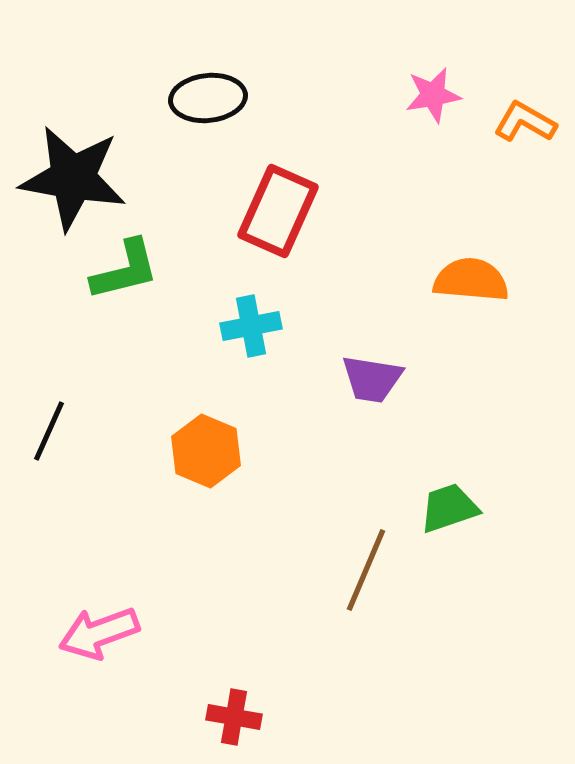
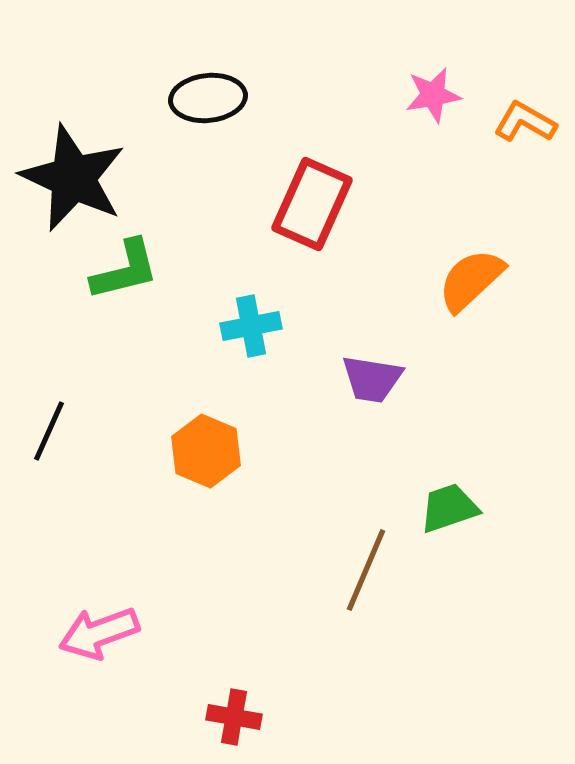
black star: rotated 15 degrees clockwise
red rectangle: moved 34 px right, 7 px up
orange semicircle: rotated 48 degrees counterclockwise
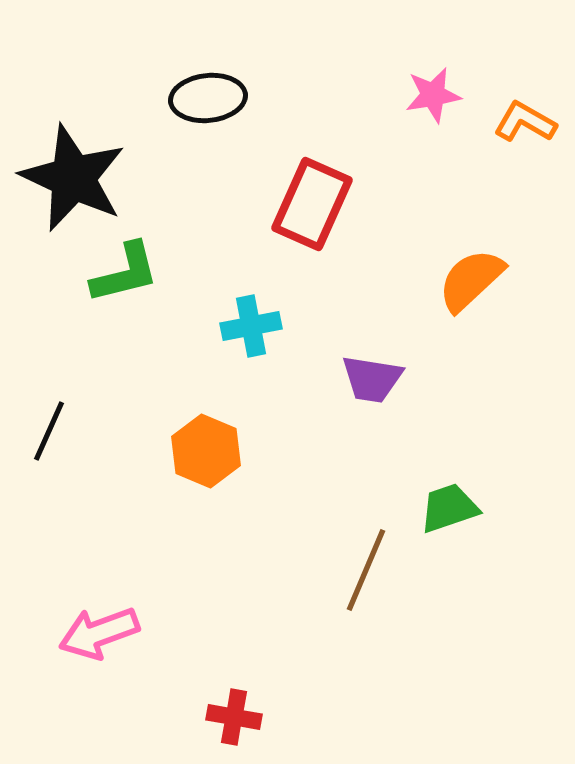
green L-shape: moved 3 px down
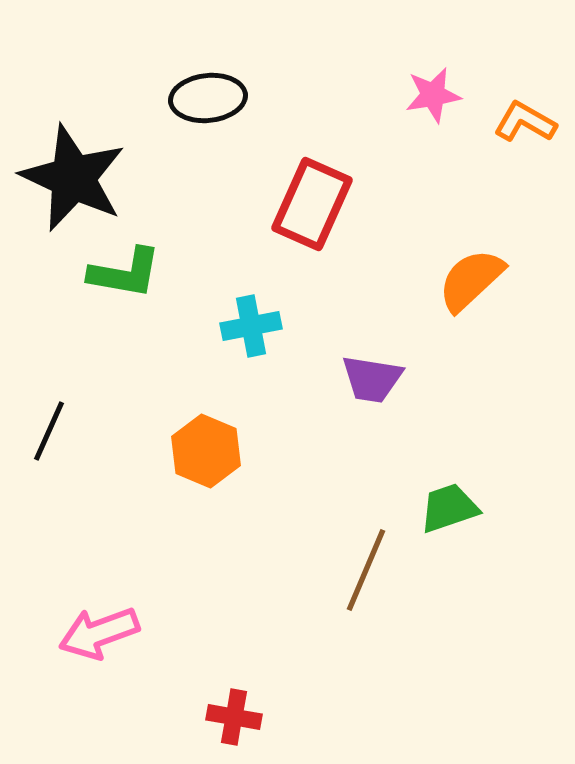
green L-shape: rotated 24 degrees clockwise
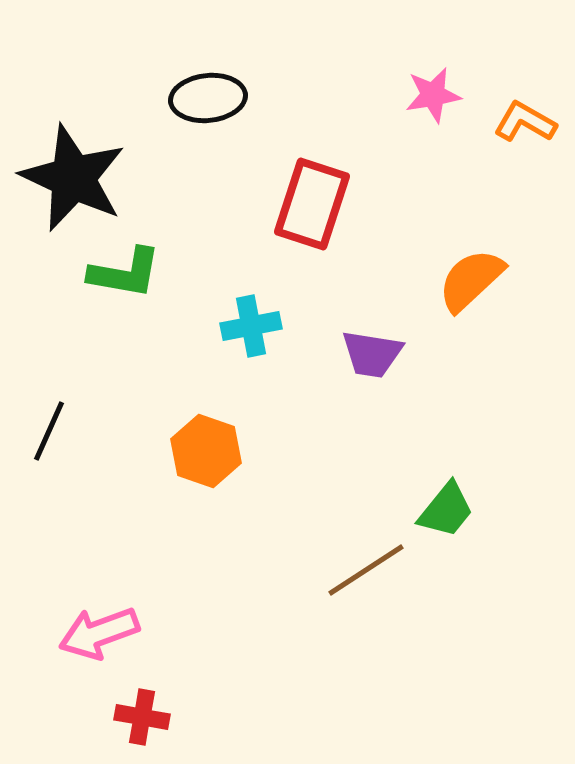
red rectangle: rotated 6 degrees counterclockwise
purple trapezoid: moved 25 px up
orange hexagon: rotated 4 degrees counterclockwise
green trapezoid: moved 3 px left, 2 px down; rotated 148 degrees clockwise
brown line: rotated 34 degrees clockwise
red cross: moved 92 px left
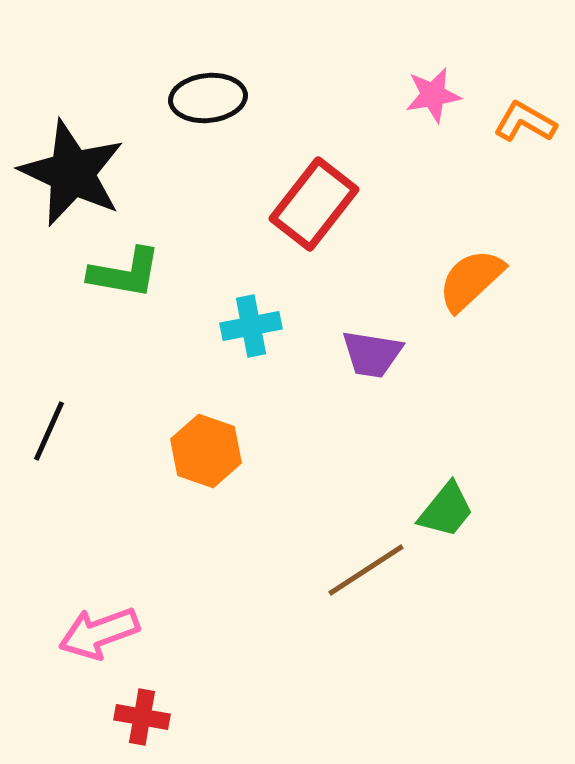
black star: moved 1 px left, 5 px up
red rectangle: moved 2 px right; rotated 20 degrees clockwise
